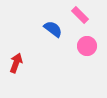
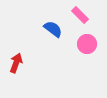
pink circle: moved 2 px up
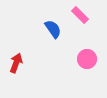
blue semicircle: rotated 18 degrees clockwise
pink circle: moved 15 px down
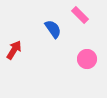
red arrow: moved 2 px left, 13 px up; rotated 12 degrees clockwise
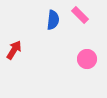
blue semicircle: moved 9 px up; rotated 42 degrees clockwise
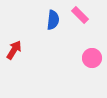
pink circle: moved 5 px right, 1 px up
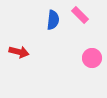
red arrow: moved 5 px right, 2 px down; rotated 72 degrees clockwise
